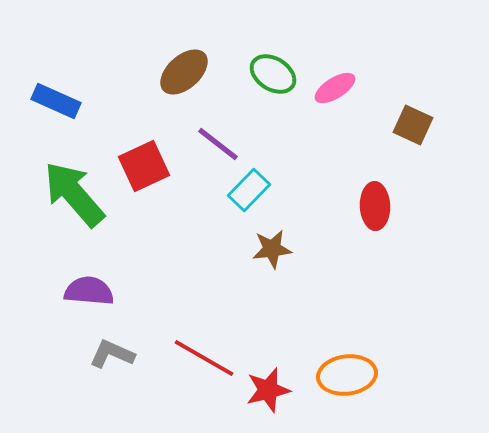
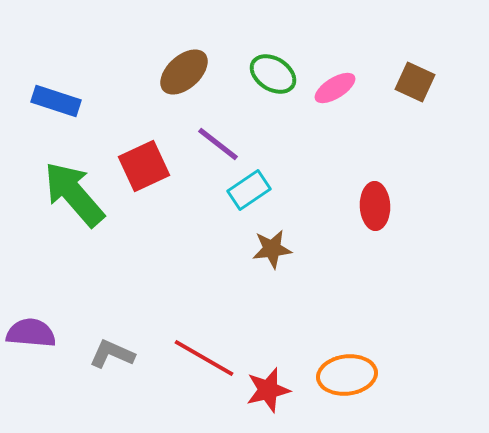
blue rectangle: rotated 6 degrees counterclockwise
brown square: moved 2 px right, 43 px up
cyan rectangle: rotated 12 degrees clockwise
purple semicircle: moved 58 px left, 42 px down
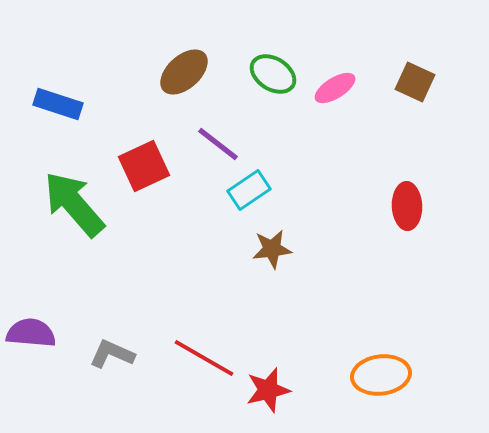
blue rectangle: moved 2 px right, 3 px down
green arrow: moved 10 px down
red ellipse: moved 32 px right
orange ellipse: moved 34 px right
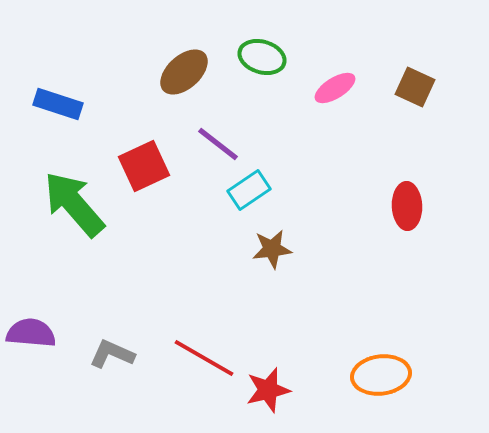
green ellipse: moved 11 px left, 17 px up; rotated 15 degrees counterclockwise
brown square: moved 5 px down
